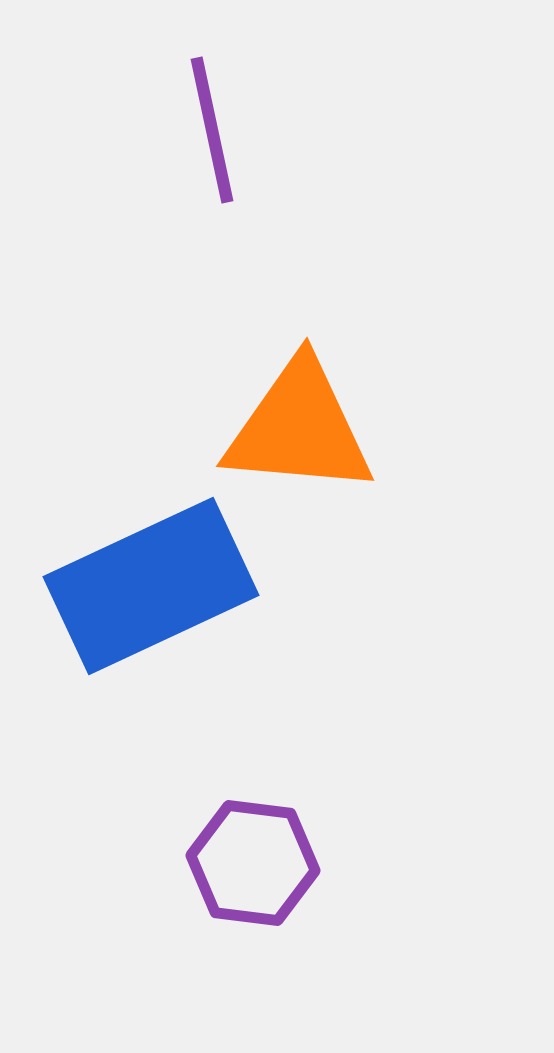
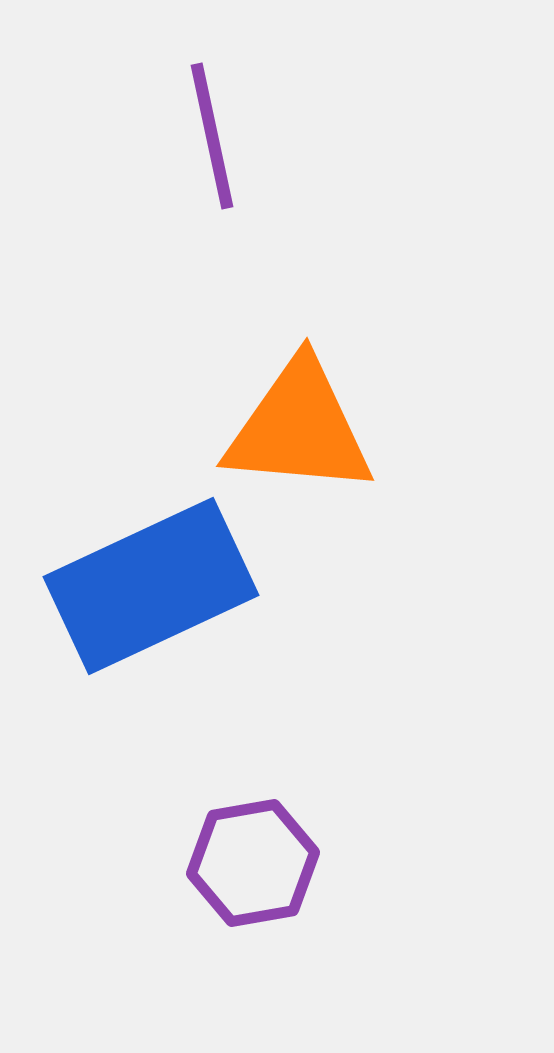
purple line: moved 6 px down
purple hexagon: rotated 17 degrees counterclockwise
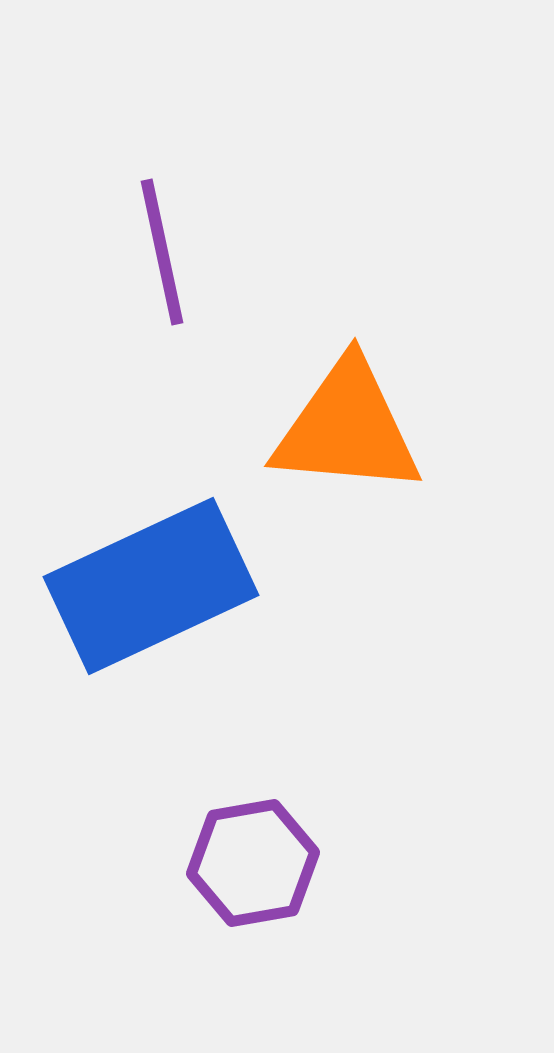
purple line: moved 50 px left, 116 px down
orange triangle: moved 48 px right
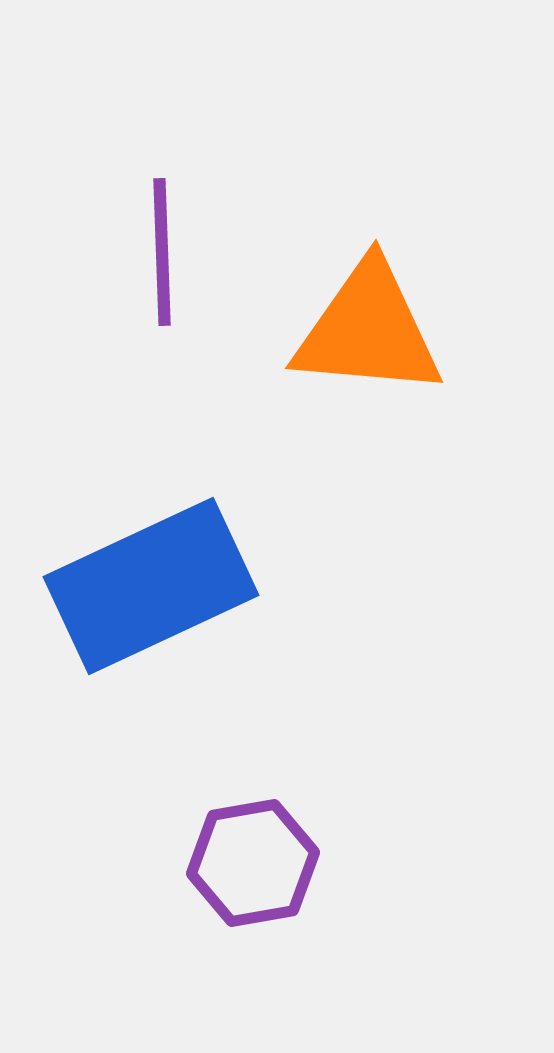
purple line: rotated 10 degrees clockwise
orange triangle: moved 21 px right, 98 px up
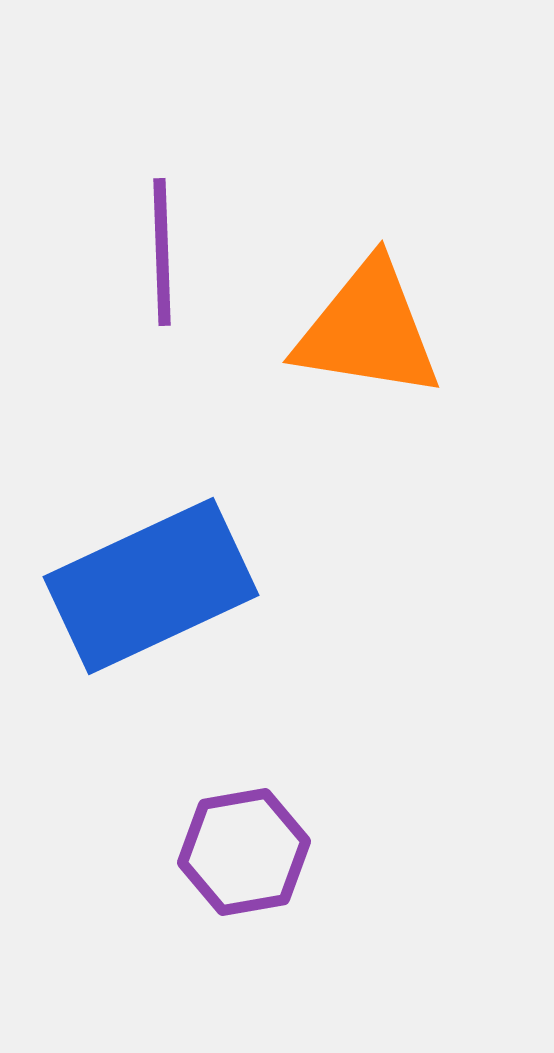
orange triangle: rotated 4 degrees clockwise
purple hexagon: moved 9 px left, 11 px up
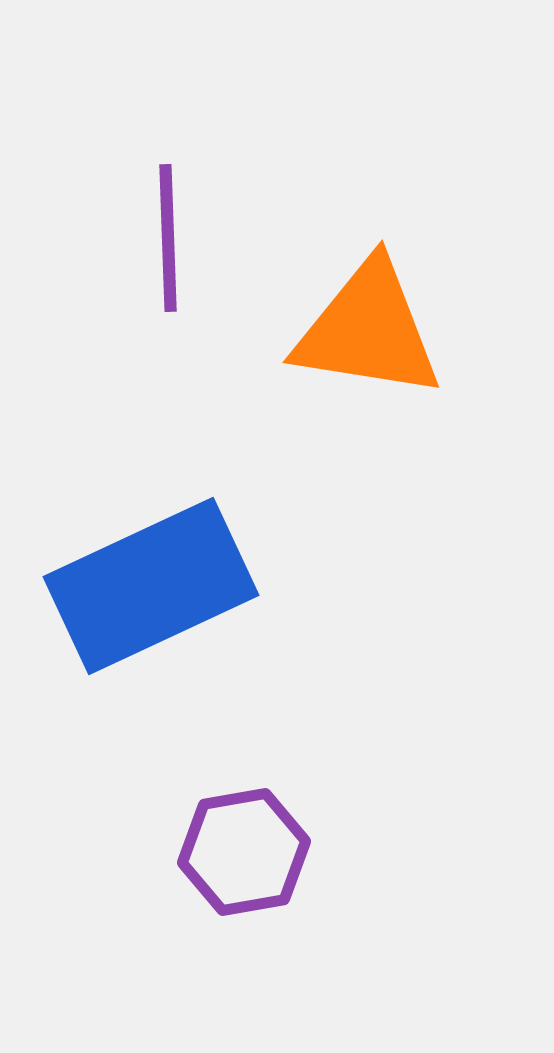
purple line: moved 6 px right, 14 px up
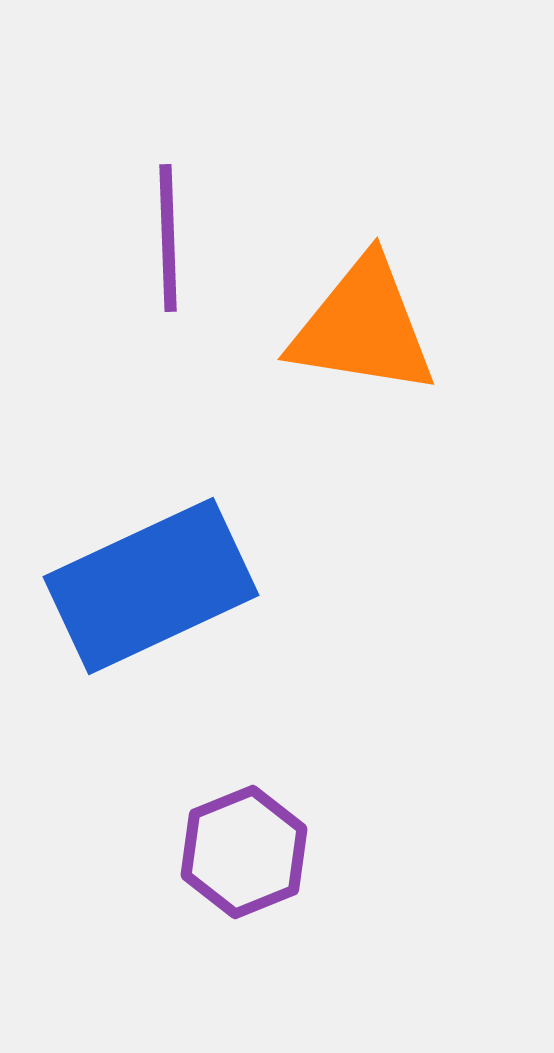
orange triangle: moved 5 px left, 3 px up
purple hexagon: rotated 12 degrees counterclockwise
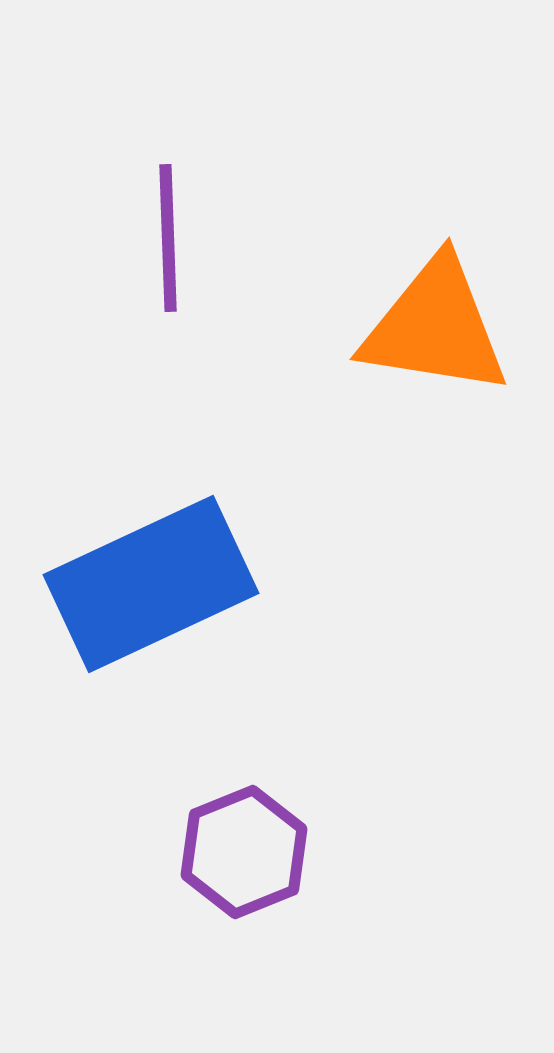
orange triangle: moved 72 px right
blue rectangle: moved 2 px up
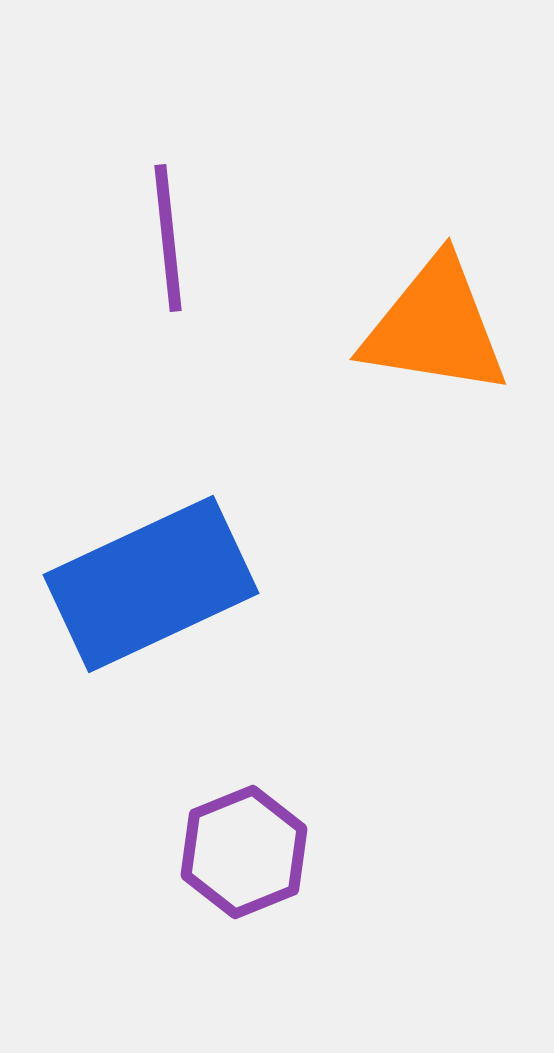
purple line: rotated 4 degrees counterclockwise
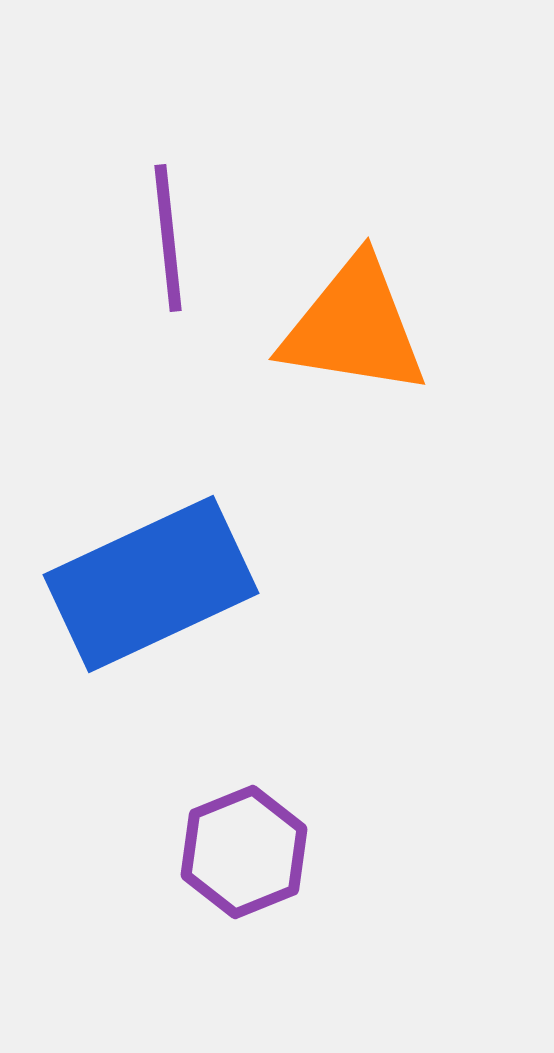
orange triangle: moved 81 px left
